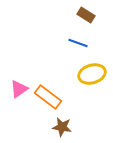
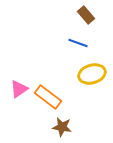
brown rectangle: rotated 18 degrees clockwise
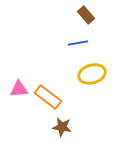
blue line: rotated 30 degrees counterclockwise
pink triangle: rotated 30 degrees clockwise
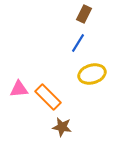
brown rectangle: moved 2 px left, 1 px up; rotated 66 degrees clockwise
blue line: rotated 48 degrees counterclockwise
orange rectangle: rotated 8 degrees clockwise
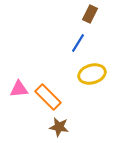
brown rectangle: moved 6 px right
brown star: moved 3 px left
